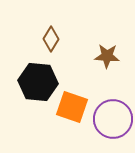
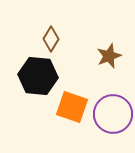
brown star: moved 2 px right; rotated 25 degrees counterclockwise
black hexagon: moved 6 px up
purple circle: moved 5 px up
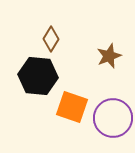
purple circle: moved 4 px down
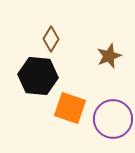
orange square: moved 2 px left, 1 px down
purple circle: moved 1 px down
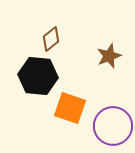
brown diamond: rotated 20 degrees clockwise
purple circle: moved 7 px down
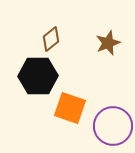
brown star: moved 1 px left, 13 px up
black hexagon: rotated 6 degrees counterclockwise
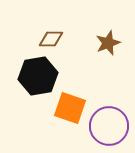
brown diamond: rotated 40 degrees clockwise
black hexagon: rotated 9 degrees counterclockwise
purple circle: moved 4 px left
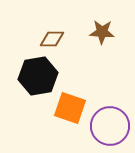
brown diamond: moved 1 px right
brown star: moved 6 px left, 11 px up; rotated 25 degrees clockwise
purple circle: moved 1 px right
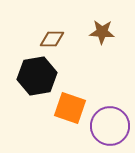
black hexagon: moved 1 px left
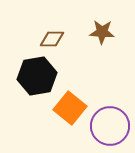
orange square: rotated 20 degrees clockwise
